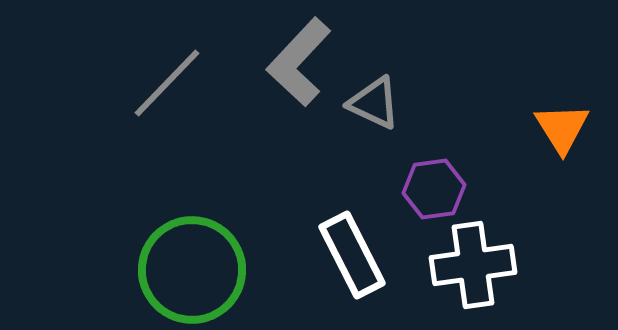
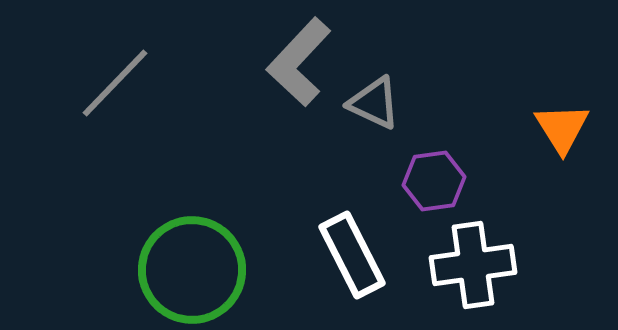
gray line: moved 52 px left
purple hexagon: moved 8 px up
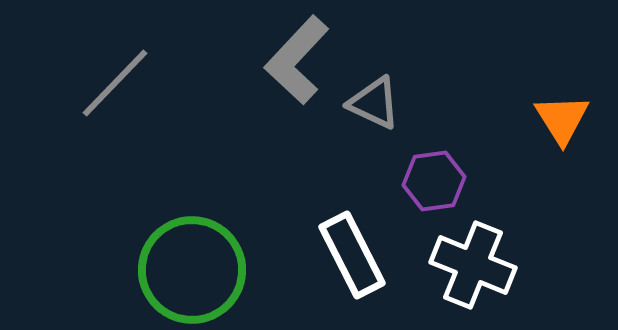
gray L-shape: moved 2 px left, 2 px up
orange triangle: moved 9 px up
white cross: rotated 30 degrees clockwise
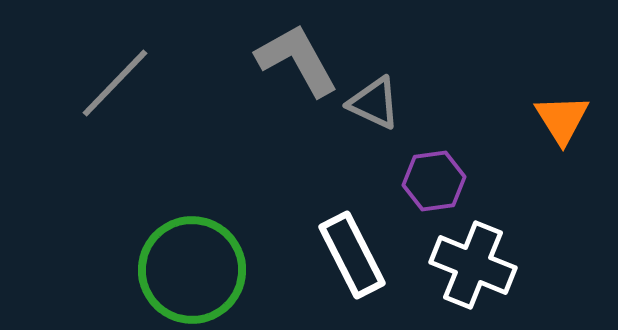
gray L-shape: rotated 108 degrees clockwise
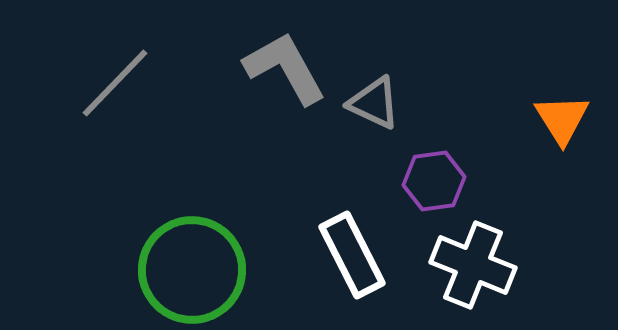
gray L-shape: moved 12 px left, 8 px down
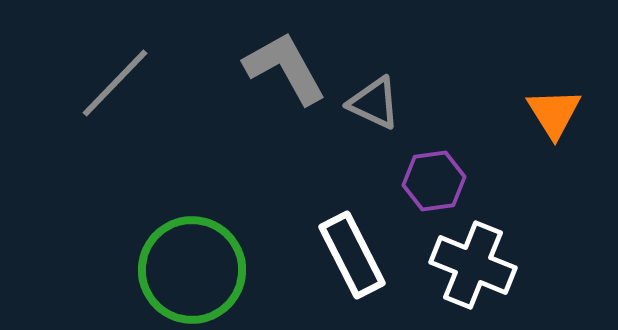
orange triangle: moved 8 px left, 6 px up
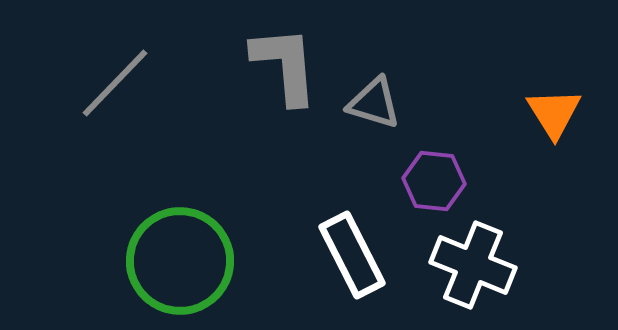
gray L-shape: moved 3 px up; rotated 24 degrees clockwise
gray triangle: rotated 8 degrees counterclockwise
purple hexagon: rotated 14 degrees clockwise
green circle: moved 12 px left, 9 px up
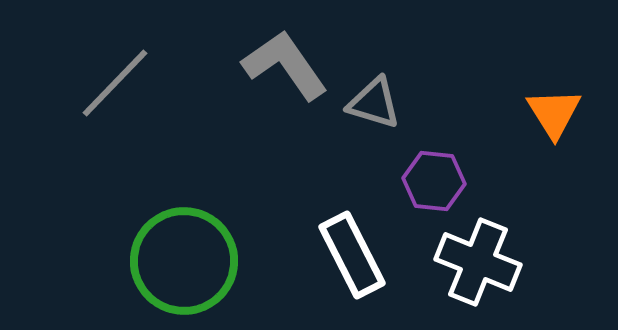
gray L-shape: rotated 30 degrees counterclockwise
green circle: moved 4 px right
white cross: moved 5 px right, 3 px up
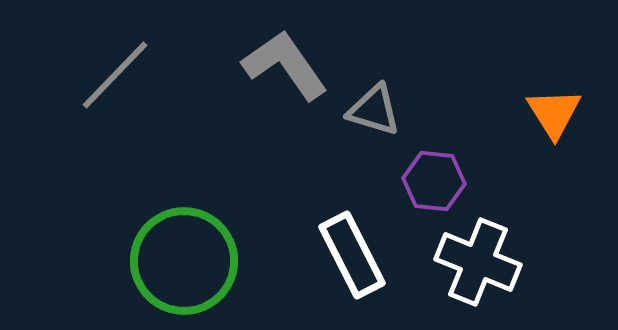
gray line: moved 8 px up
gray triangle: moved 7 px down
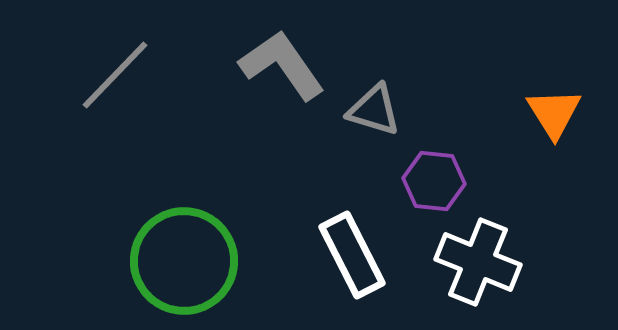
gray L-shape: moved 3 px left
